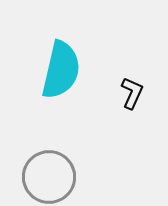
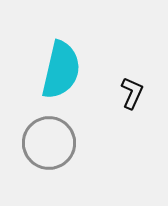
gray circle: moved 34 px up
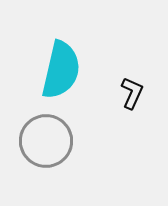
gray circle: moved 3 px left, 2 px up
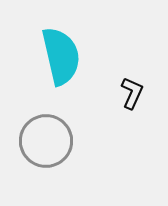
cyan semicircle: moved 14 px up; rotated 26 degrees counterclockwise
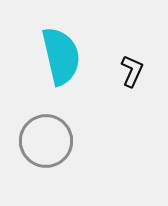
black L-shape: moved 22 px up
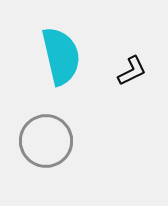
black L-shape: rotated 40 degrees clockwise
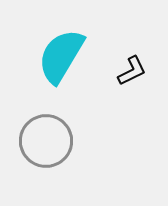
cyan semicircle: rotated 136 degrees counterclockwise
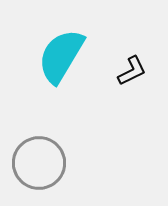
gray circle: moved 7 px left, 22 px down
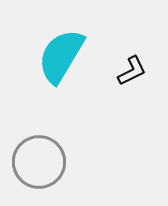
gray circle: moved 1 px up
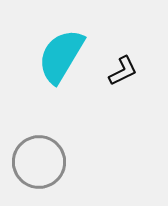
black L-shape: moved 9 px left
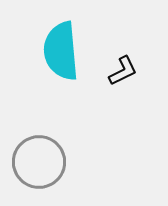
cyan semicircle: moved 5 px up; rotated 36 degrees counterclockwise
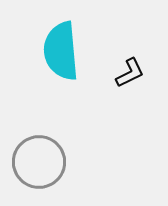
black L-shape: moved 7 px right, 2 px down
